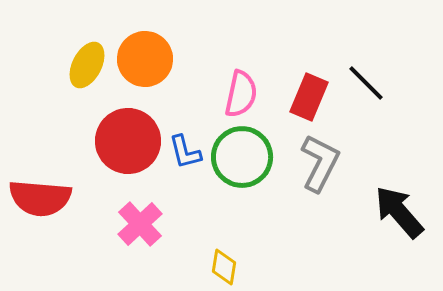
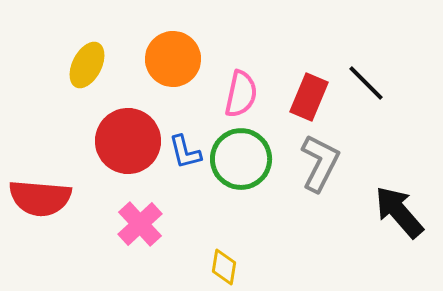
orange circle: moved 28 px right
green circle: moved 1 px left, 2 px down
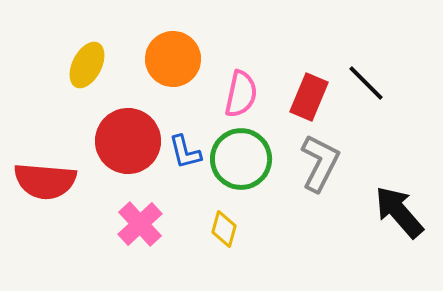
red semicircle: moved 5 px right, 17 px up
yellow diamond: moved 38 px up; rotated 6 degrees clockwise
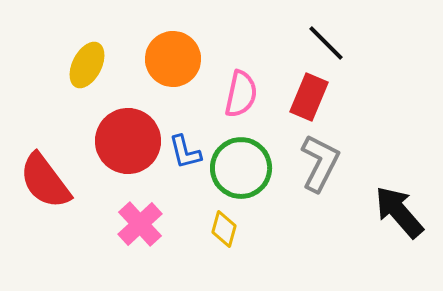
black line: moved 40 px left, 40 px up
green circle: moved 9 px down
red semicircle: rotated 48 degrees clockwise
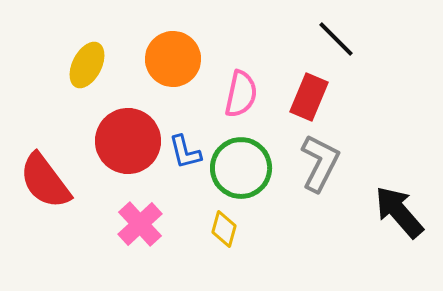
black line: moved 10 px right, 4 px up
